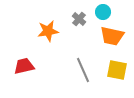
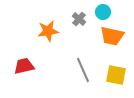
yellow square: moved 1 px left, 5 px down
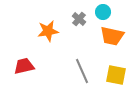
gray line: moved 1 px left, 1 px down
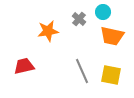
yellow square: moved 5 px left
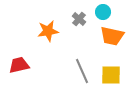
red trapezoid: moved 5 px left, 1 px up
yellow square: rotated 10 degrees counterclockwise
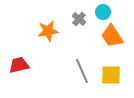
orange trapezoid: rotated 45 degrees clockwise
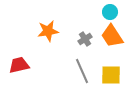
cyan circle: moved 7 px right
gray cross: moved 6 px right, 20 px down; rotated 16 degrees clockwise
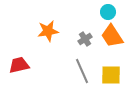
cyan circle: moved 2 px left
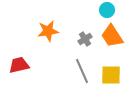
cyan circle: moved 1 px left, 2 px up
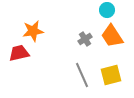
orange star: moved 15 px left
red trapezoid: moved 12 px up
gray line: moved 4 px down
yellow square: rotated 15 degrees counterclockwise
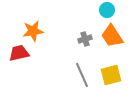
gray cross: rotated 16 degrees clockwise
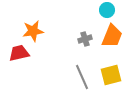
orange trapezoid: rotated 125 degrees counterclockwise
gray line: moved 2 px down
